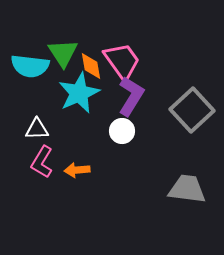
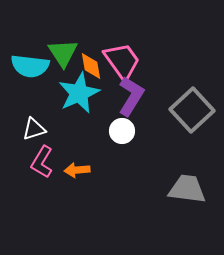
white triangle: moved 3 px left; rotated 15 degrees counterclockwise
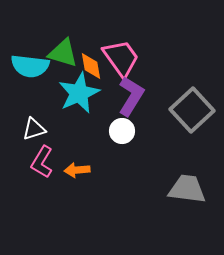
green triangle: rotated 40 degrees counterclockwise
pink trapezoid: moved 1 px left, 3 px up
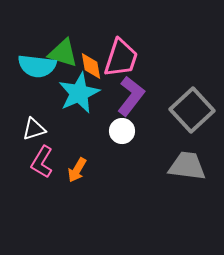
pink trapezoid: rotated 54 degrees clockwise
cyan semicircle: moved 7 px right
purple L-shape: rotated 6 degrees clockwise
orange arrow: rotated 55 degrees counterclockwise
gray trapezoid: moved 23 px up
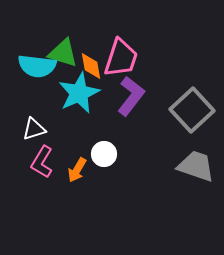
white circle: moved 18 px left, 23 px down
gray trapezoid: moved 9 px right; rotated 12 degrees clockwise
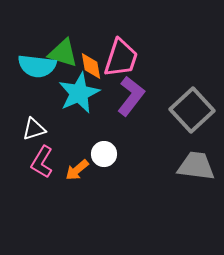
gray trapezoid: rotated 12 degrees counterclockwise
orange arrow: rotated 20 degrees clockwise
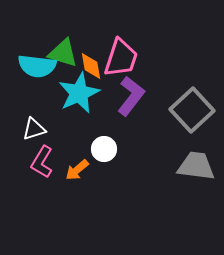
white circle: moved 5 px up
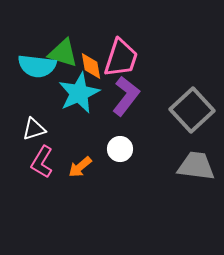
purple L-shape: moved 5 px left
white circle: moved 16 px right
orange arrow: moved 3 px right, 3 px up
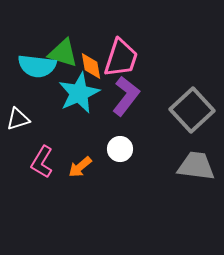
white triangle: moved 16 px left, 10 px up
